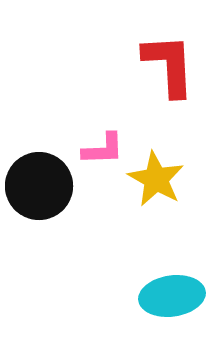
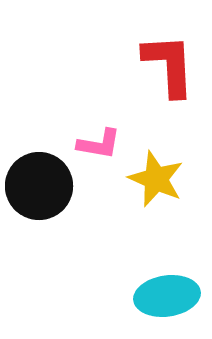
pink L-shape: moved 4 px left, 5 px up; rotated 12 degrees clockwise
yellow star: rotated 6 degrees counterclockwise
cyan ellipse: moved 5 px left
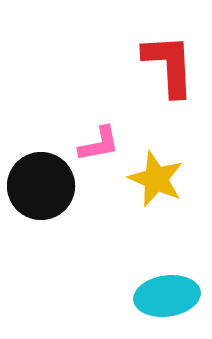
pink L-shape: rotated 21 degrees counterclockwise
black circle: moved 2 px right
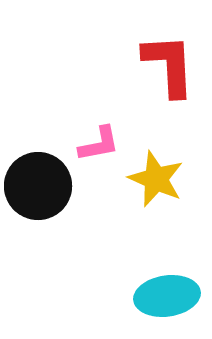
black circle: moved 3 px left
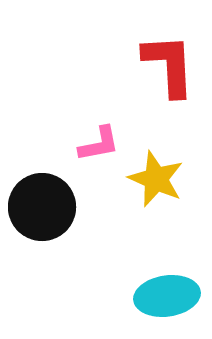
black circle: moved 4 px right, 21 px down
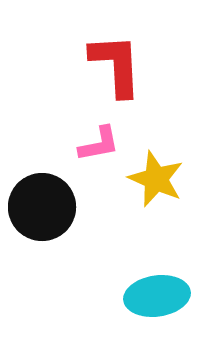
red L-shape: moved 53 px left
cyan ellipse: moved 10 px left
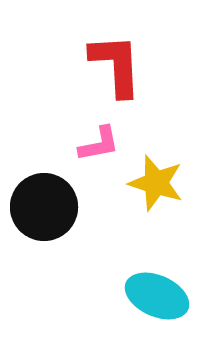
yellow star: moved 4 px down; rotated 6 degrees counterclockwise
black circle: moved 2 px right
cyan ellipse: rotated 32 degrees clockwise
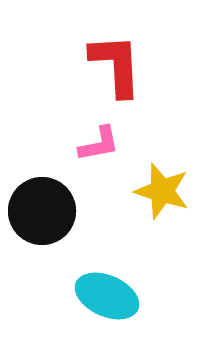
yellow star: moved 6 px right, 8 px down
black circle: moved 2 px left, 4 px down
cyan ellipse: moved 50 px left
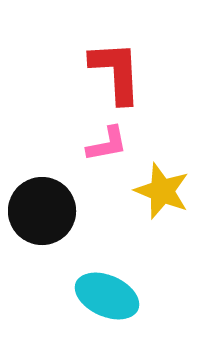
red L-shape: moved 7 px down
pink L-shape: moved 8 px right
yellow star: rotated 4 degrees clockwise
